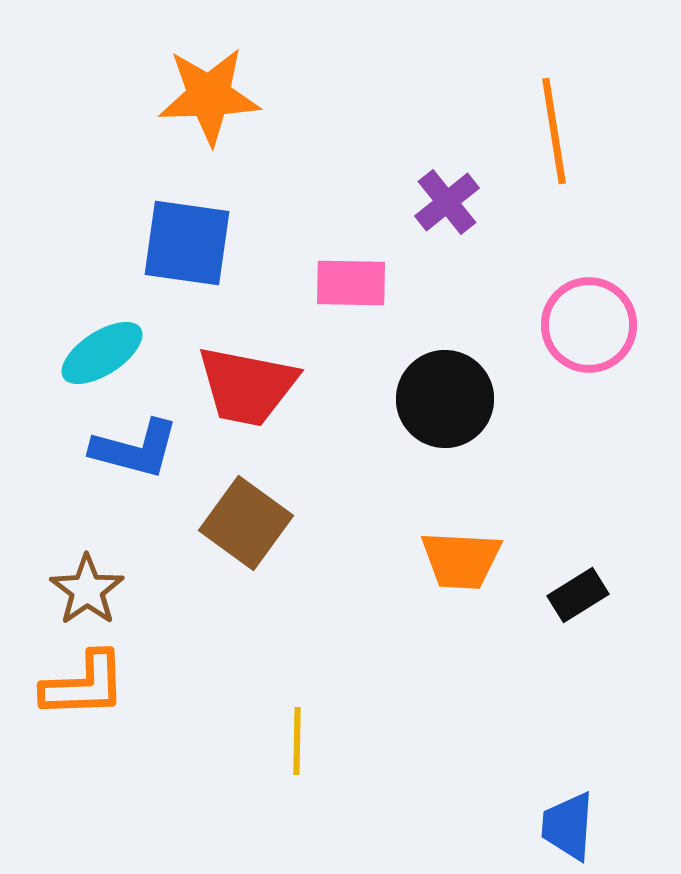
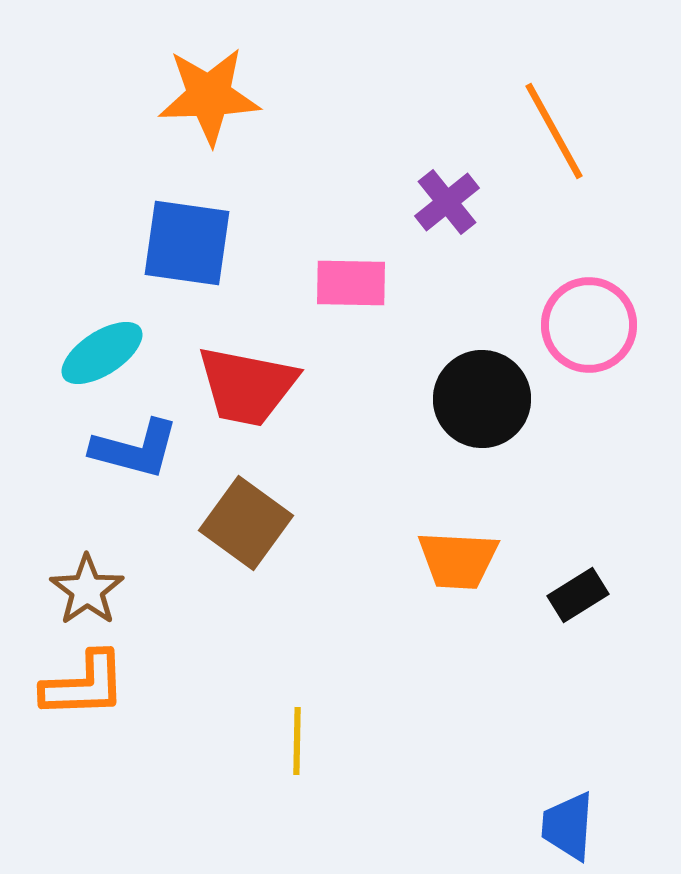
orange line: rotated 20 degrees counterclockwise
black circle: moved 37 px right
orange trapezoid: moved 3 px left
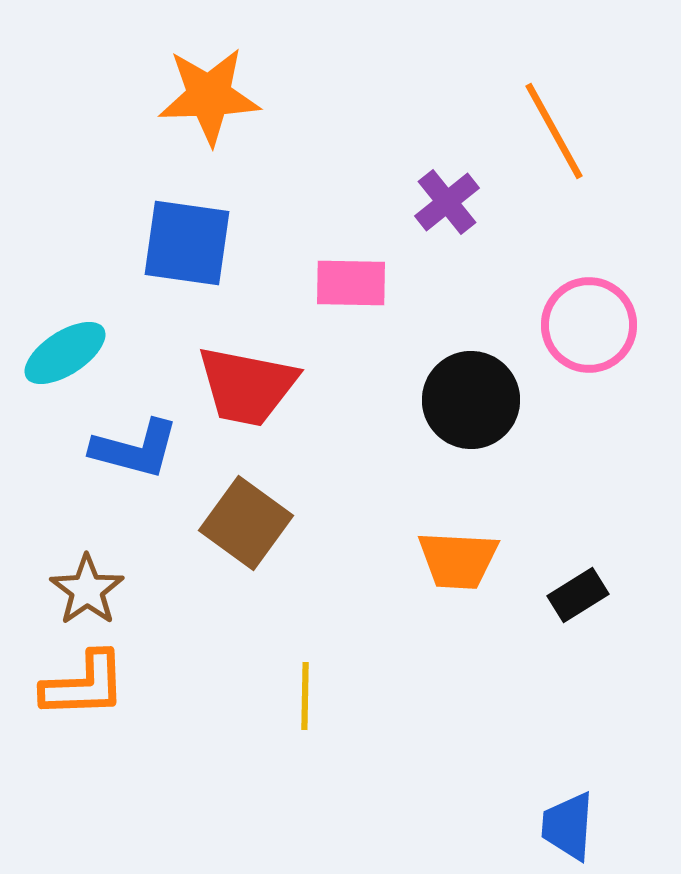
cyan ellipse: moved 37 px left
black circle: moved 11 px left, 1 px down
yellow line: moved 8 px right, 45 px up
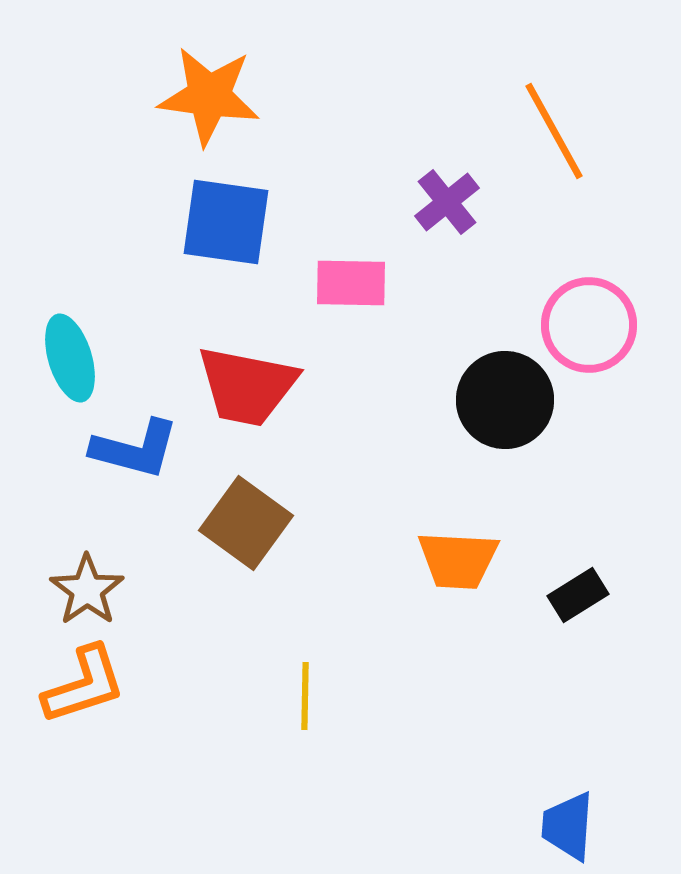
orange star: rotated 10 degrees clockwise
blue square: moved 39 px right, 21 px up
cyan ellipse: moved 5 px right, 5 px down; rotated 74 degrees counterclockwise
black circle: moved 34 px right
orange L-shape: rotated 16 degrees counterclockwise
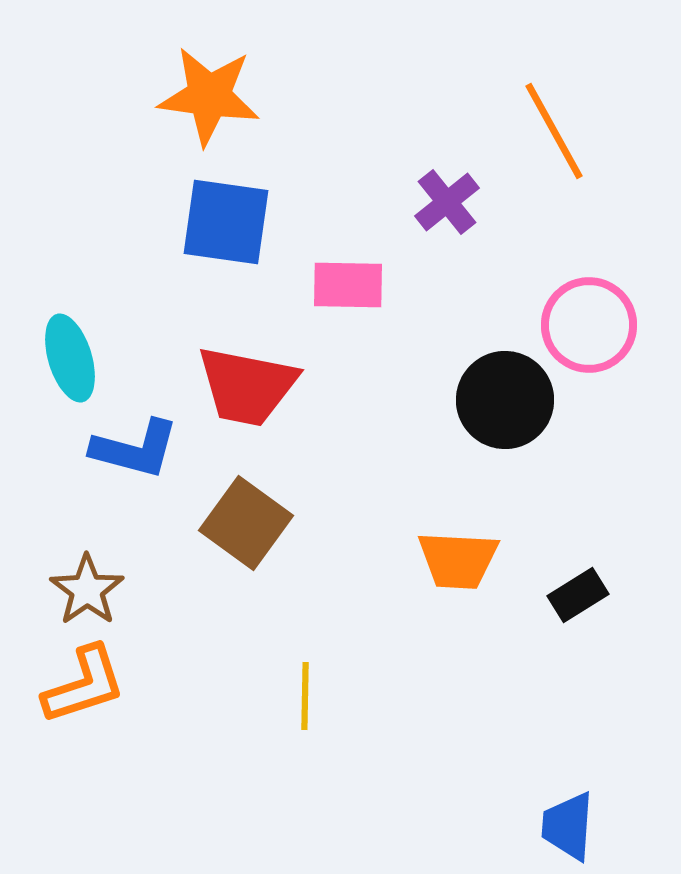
pink rectangle: moved 3 px left, 2 px down
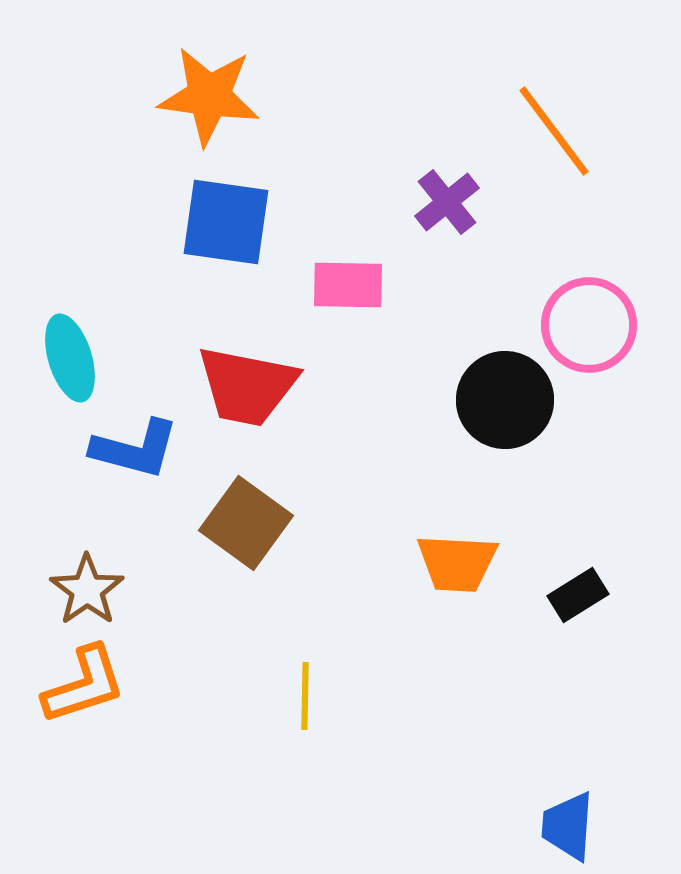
orange line: rotated 8 degrees counterclockwise
orange trapezoid: moved 1 px left, 3 px down
